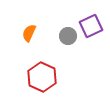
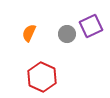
gray circle: moved 1 px left, 2 px up
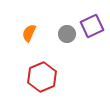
purple square: moved 1 px right
red hexagon: rotated 12 degrees clockwise
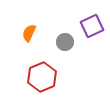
gray circle: moved 2 px left, 8 px down
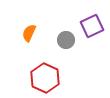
gray circle: moved 1 px right, 2 px up
red hexagon: moved 3 px right, 1 px down; rotated 12 degrees counterclockwise
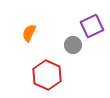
gray circle: moved 7 px right, 5 px down
red hexagon: moved 2 px right, 3 px up
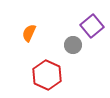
purple square: rotated 15 degrees counterclockwise
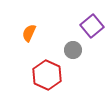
gray circle: moved 5 px down
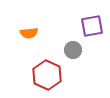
purple square: rotated 30 degrees clockwise
orange semicircle: rotated 120 degrees counterclockwise
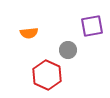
gray circle: moved 5 px left
